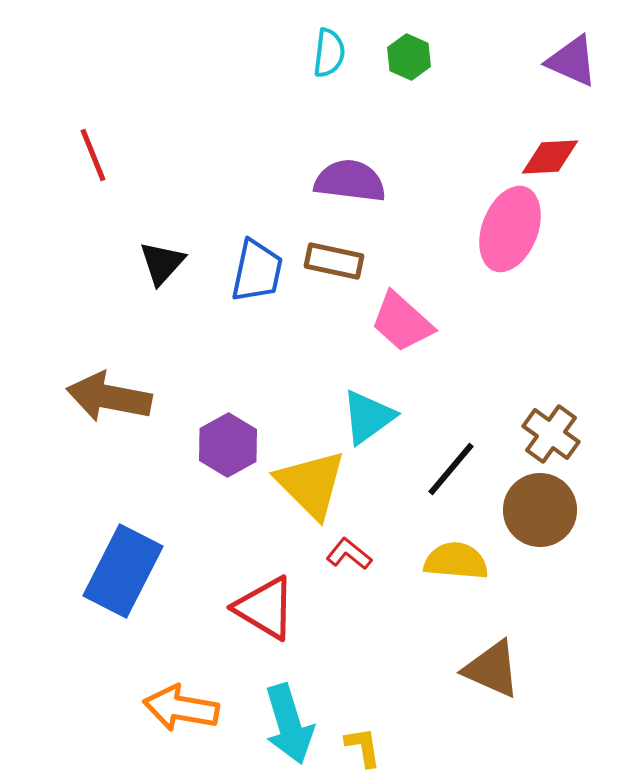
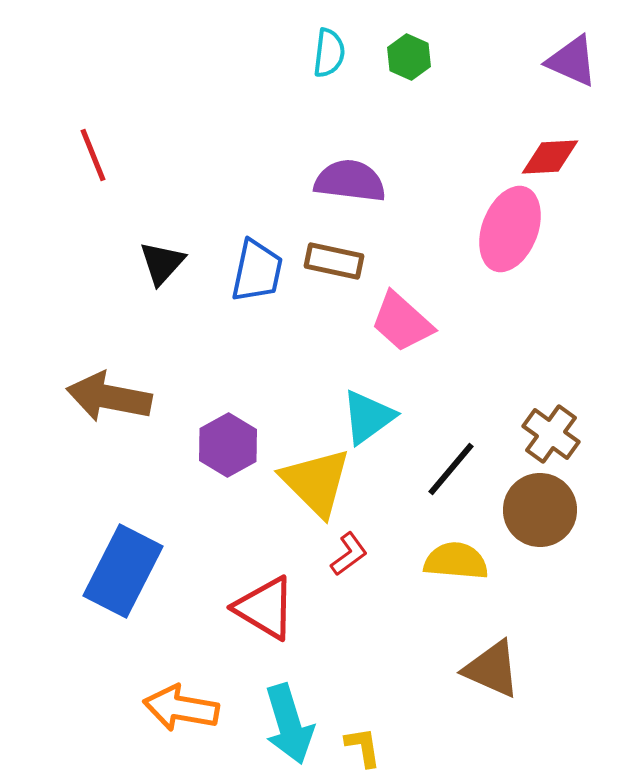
yellow triangle: moved 5 px right, 2 px up
red L-shape: rotated 105 degrees clockwise
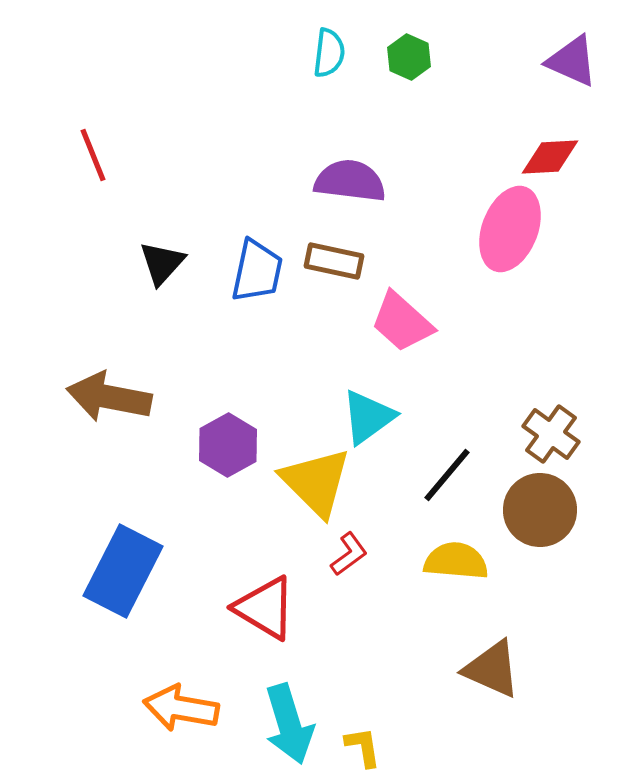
black line: moved 4 px left, 6 px down
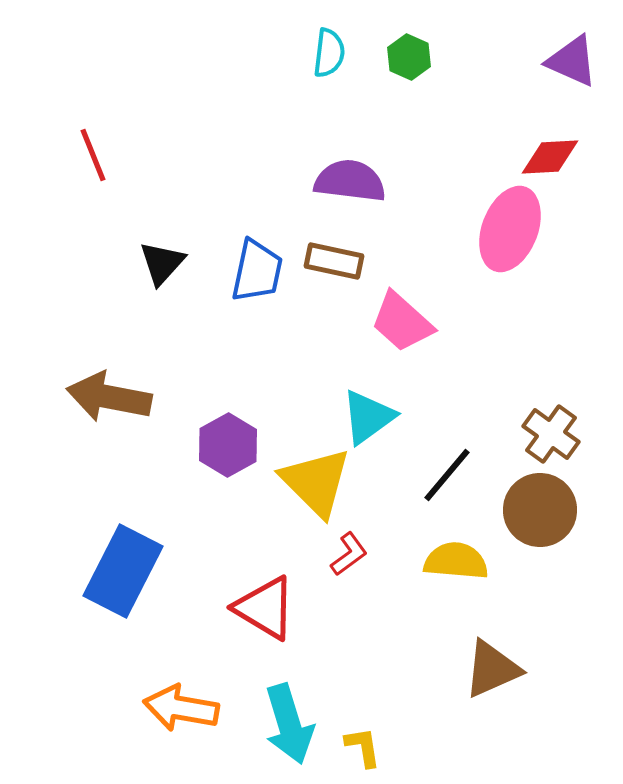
brown triangle: rotated 48 degrees counterclockwise
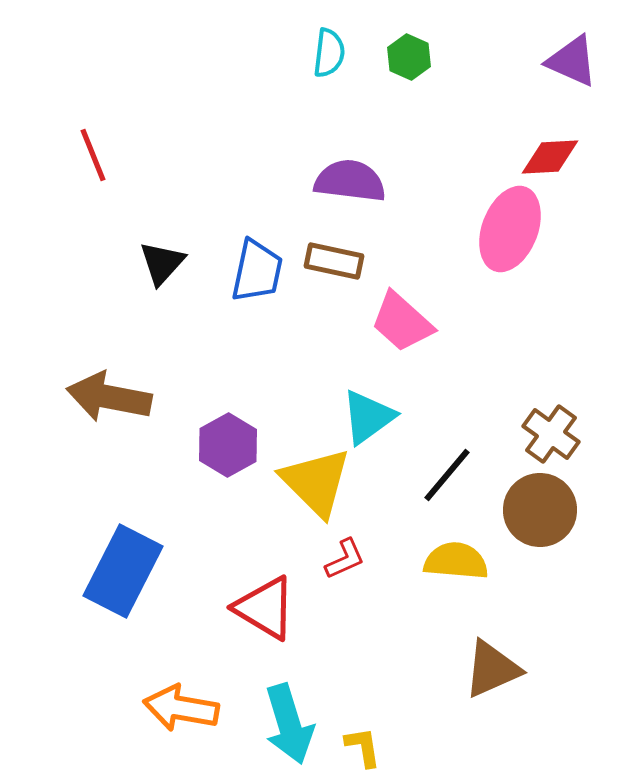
red L-shape: moved 4 px left, 5 px down; rotated 12 degrees clockwise
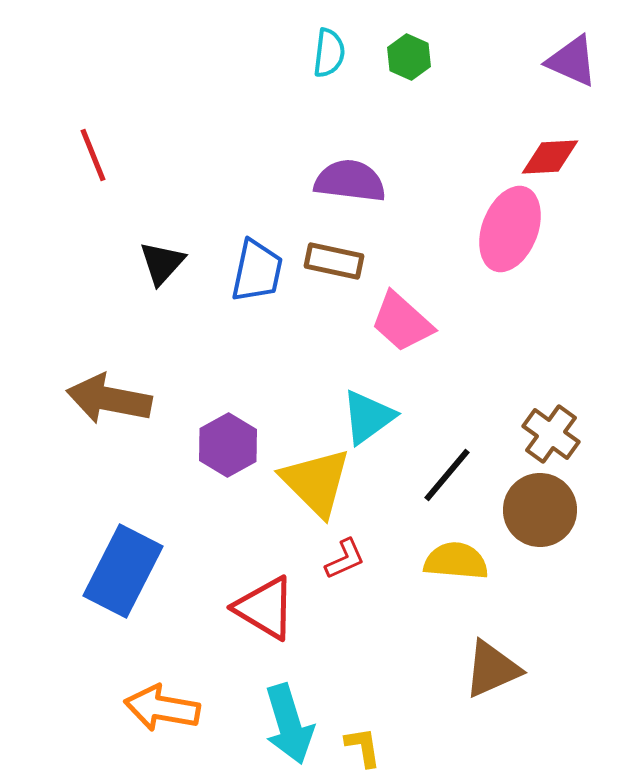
brown arrow: moved 2 px down
orange arrow: moved 19 px left
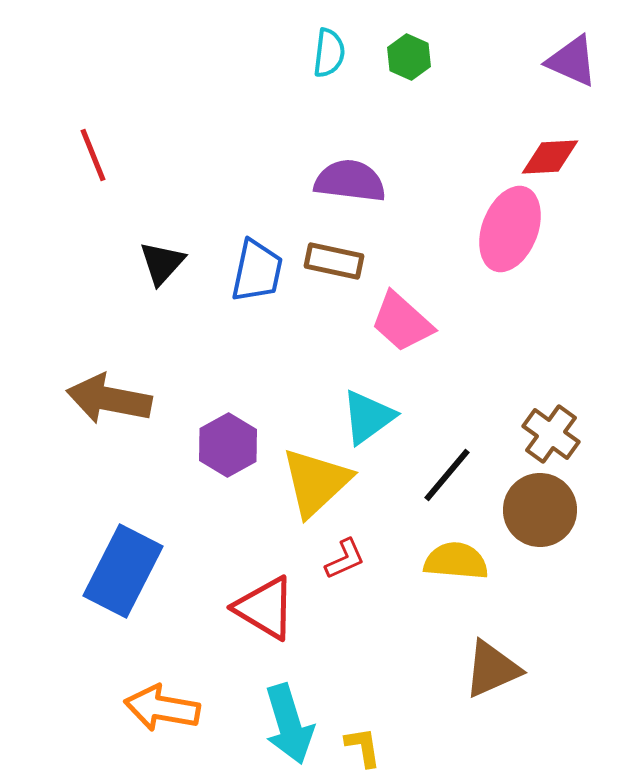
yellow triangle: rotated 32 degrees clockwise
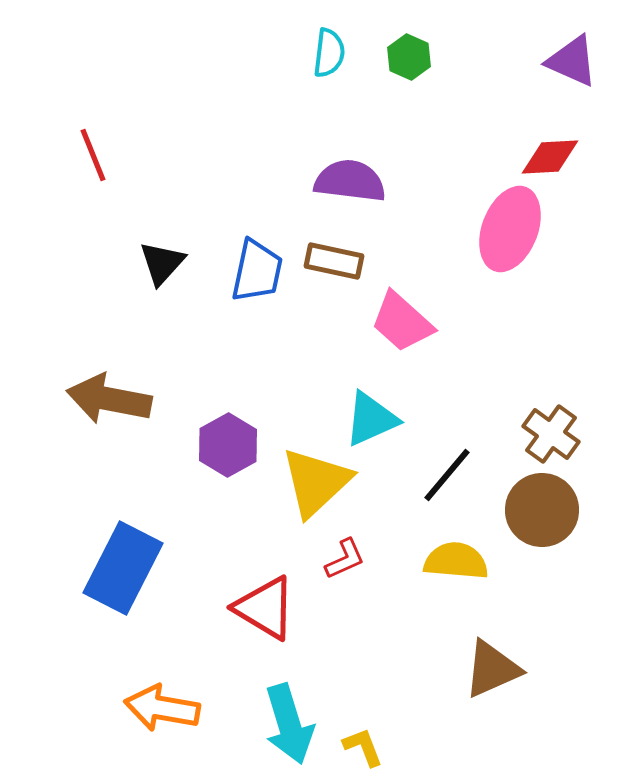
cyan triangle: moved 3 px right, 2 px down; rotated 12 degrees clockwise
brown circle: moved 2 px right
blue rectangle: moved 3 px up
yellow L-shape: rotated 12 degrees counterclockwise
